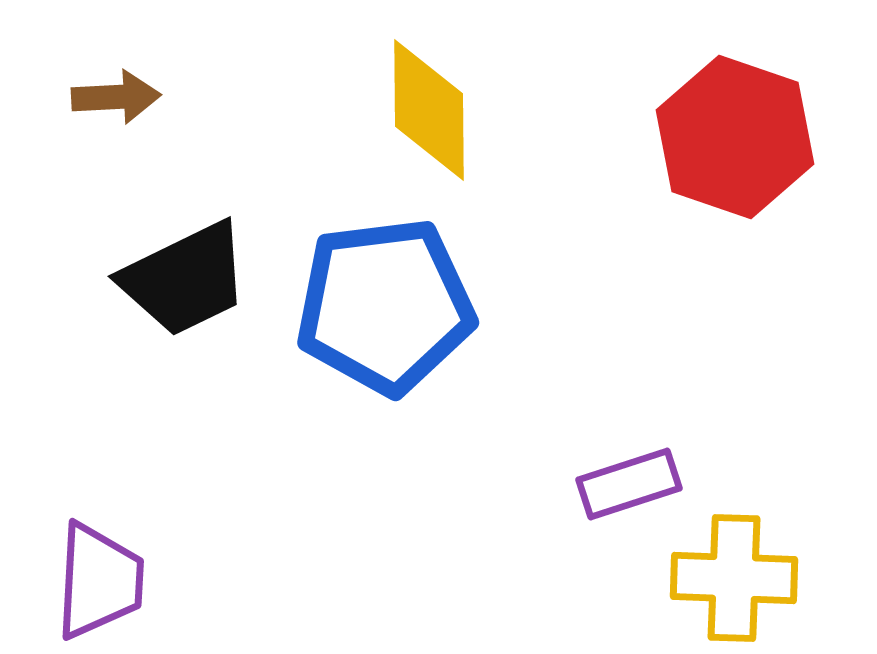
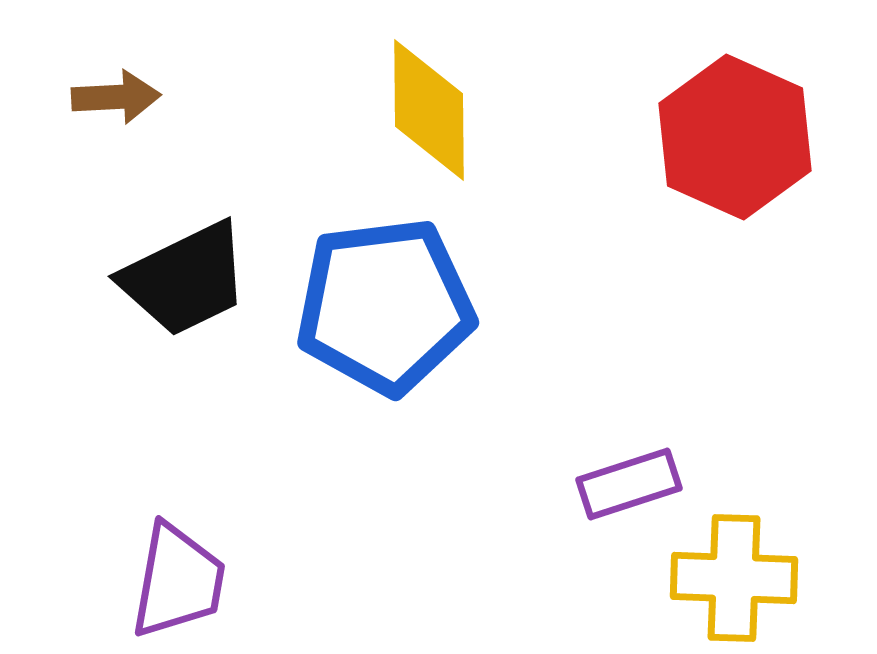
red hexagon: rotated 5 degrees clockwise
purple trapezoid: moved 79 px right; rotated 7 degrees clockwise
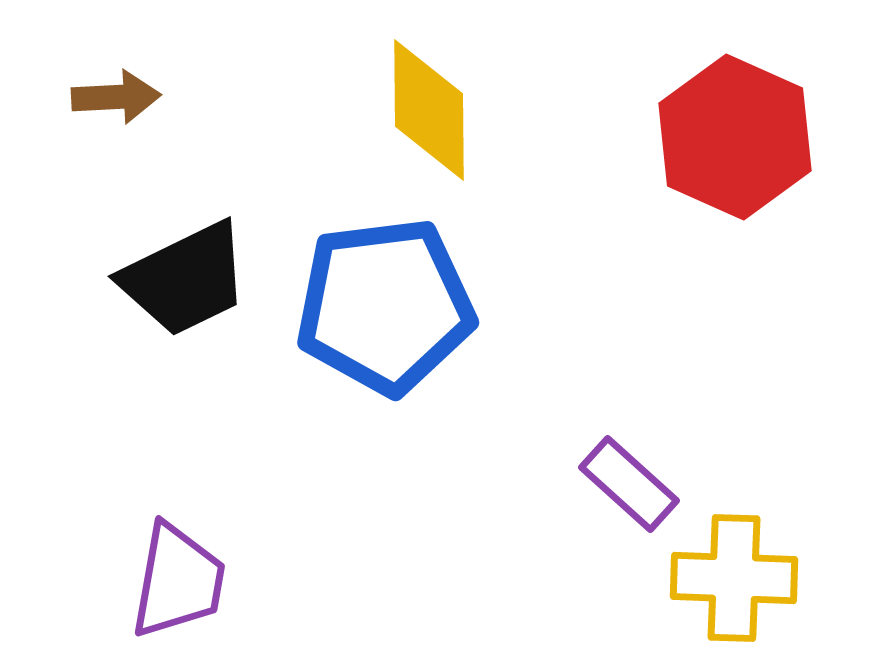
purple rectangle: rotated 60 degrees clockwise
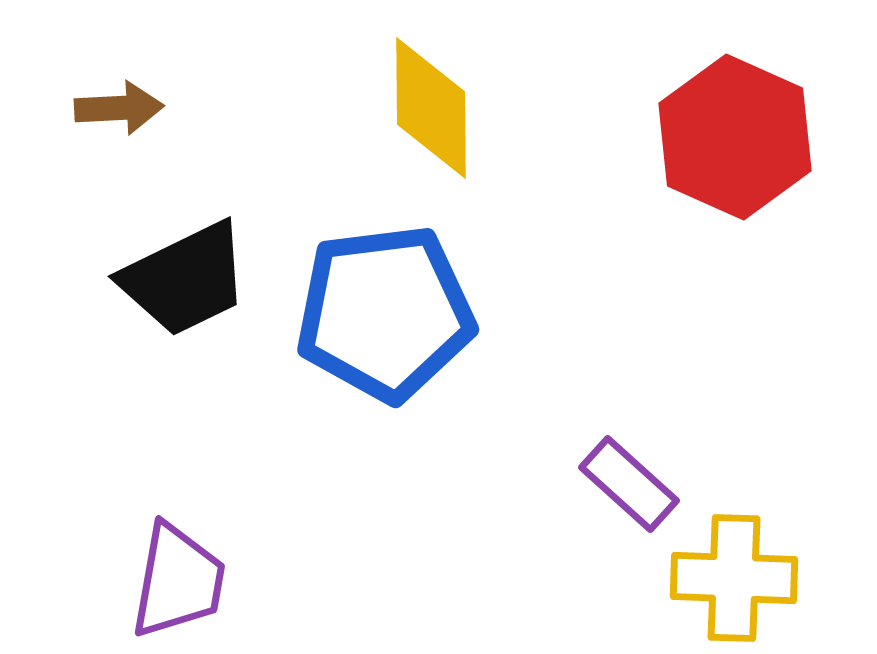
brown arrow: moved 3 px right, 11 px down
yellow diamond: moved 2 px right, 2 px up
blue pentagon: moved 7 px down
